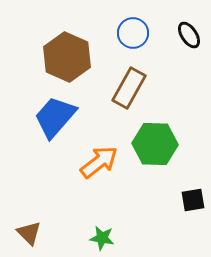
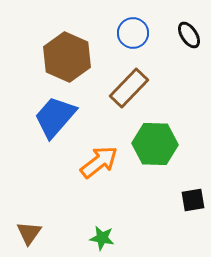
brown rectangle: rotated 15 degrees clockwise
brown triangle: rotated 20 degrees clockwise
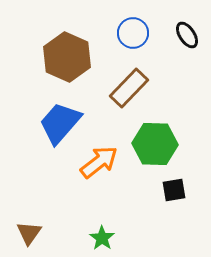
black ellipse: moved 2 px left
blue trapezoid: moved 5 px right, 6 px down
black square: moved 19 px left, 10 px up
green star: rotated 25 degrees clockwise
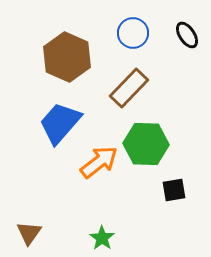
green hexagon: moved 9 px left
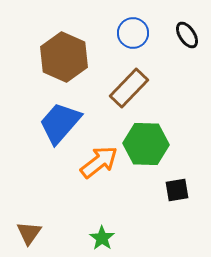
brown hexagon: moved 3 px left
black square: moved 3 px right
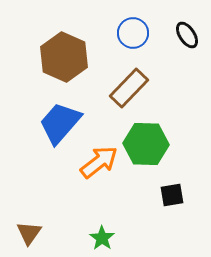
black square: moved 5 px left, 5 px down
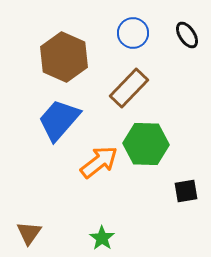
blue trapezoid: moved 1 px left, 3 px up
black square: moved 14 px right, 4 px up
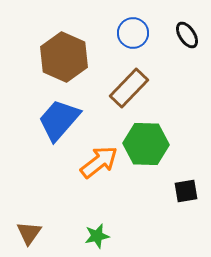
green star: moved 5 px left, 2 px up; rotated 25 degrees clockwise
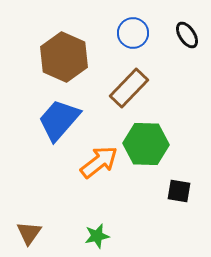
black square: moved 7 px left; rotated 20 degrees clockwise
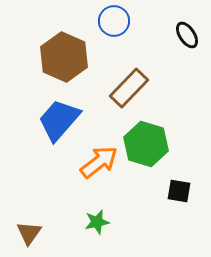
blue circle: moved 19 px left, 12 px up
green hexagon: rotated 15 degrees clockwise
green star: moved 14 px up
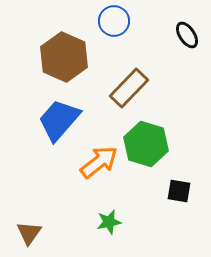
green star: moved 12 px right
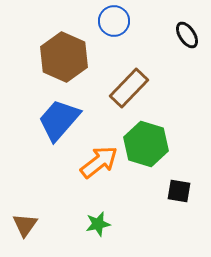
green star: moved 11 px left, 2 px down
brown triangle: moved 4 px left, 8 px up
